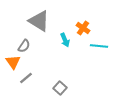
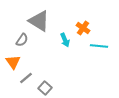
gray semicircle: moved 2 px left, 6 px up
gray square: moved 15 px left
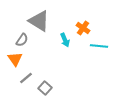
orange triangle: moved 2 px right, 3 px up
